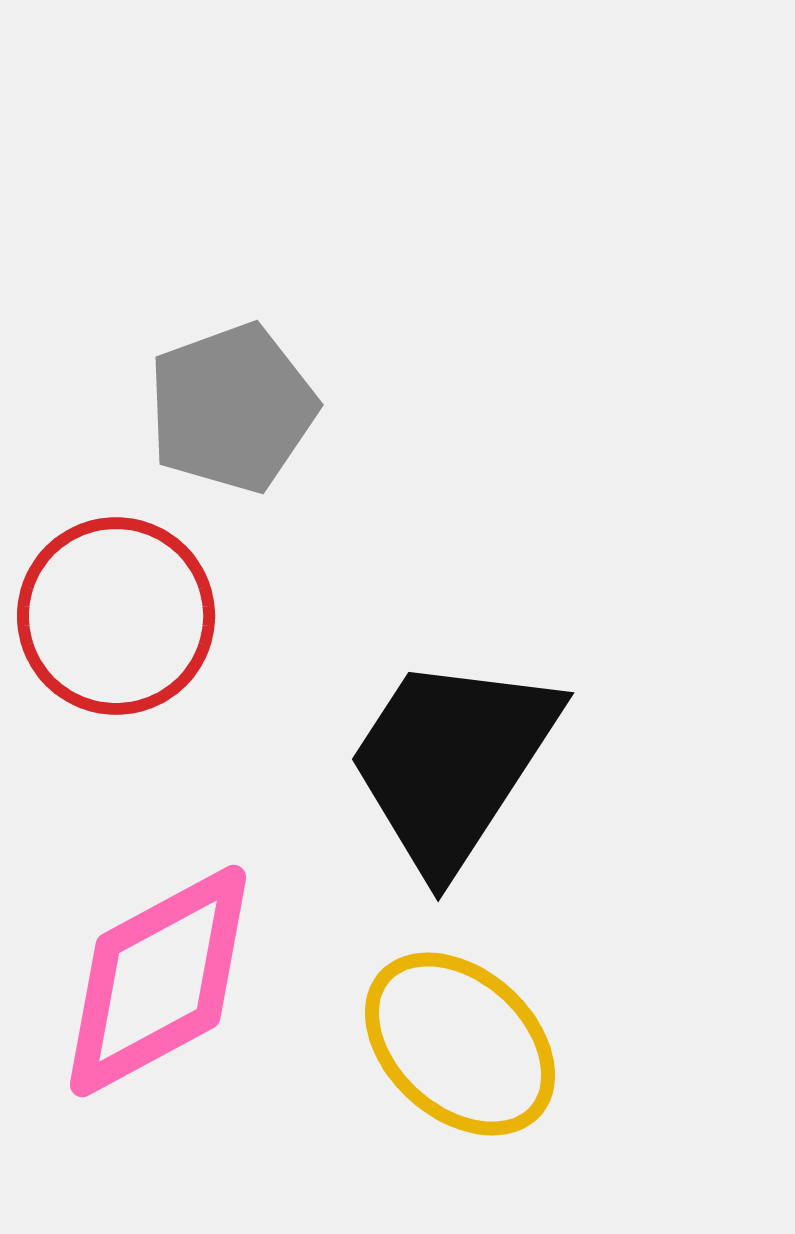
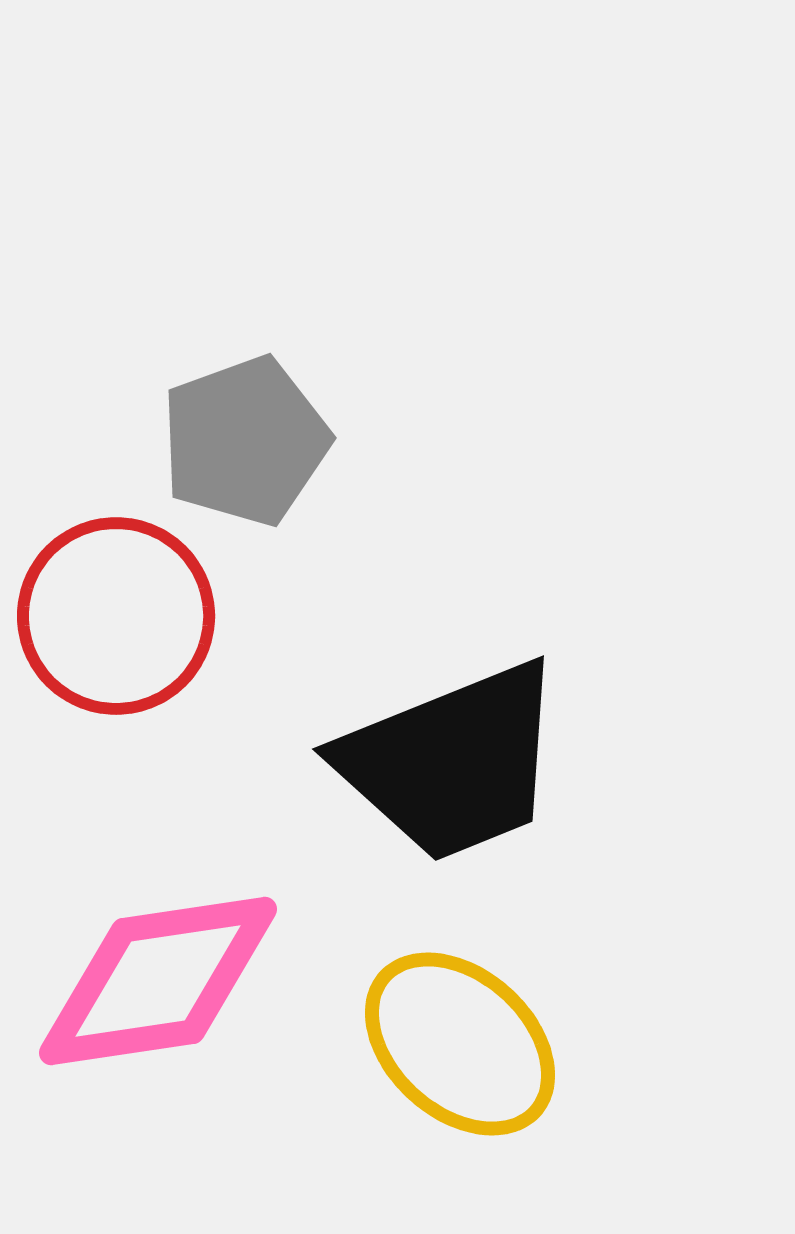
gray pentagon: moved 13 px right, 33 px down
black trapezoid: rotated 145 degrees counterclockwise
pink diamond: rotated 20 degrees clockwise
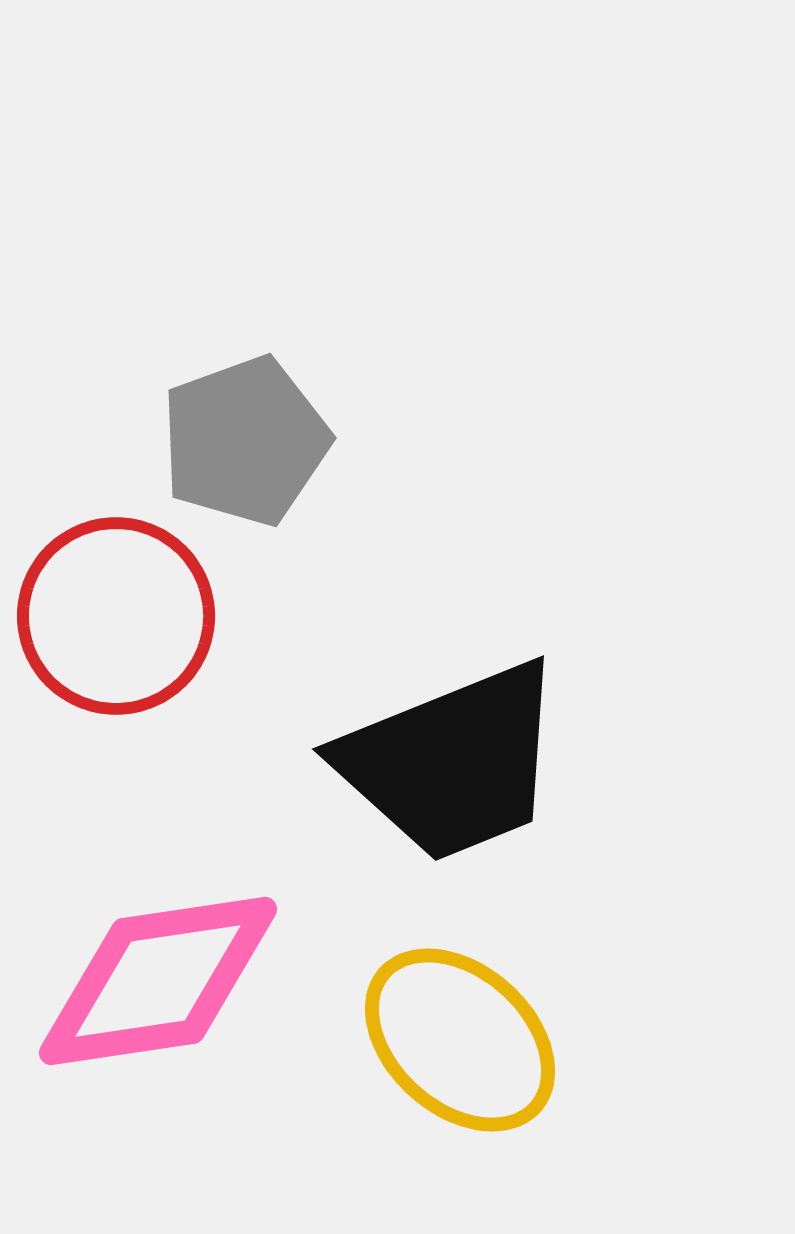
yellow ellipse: moved 4 px up
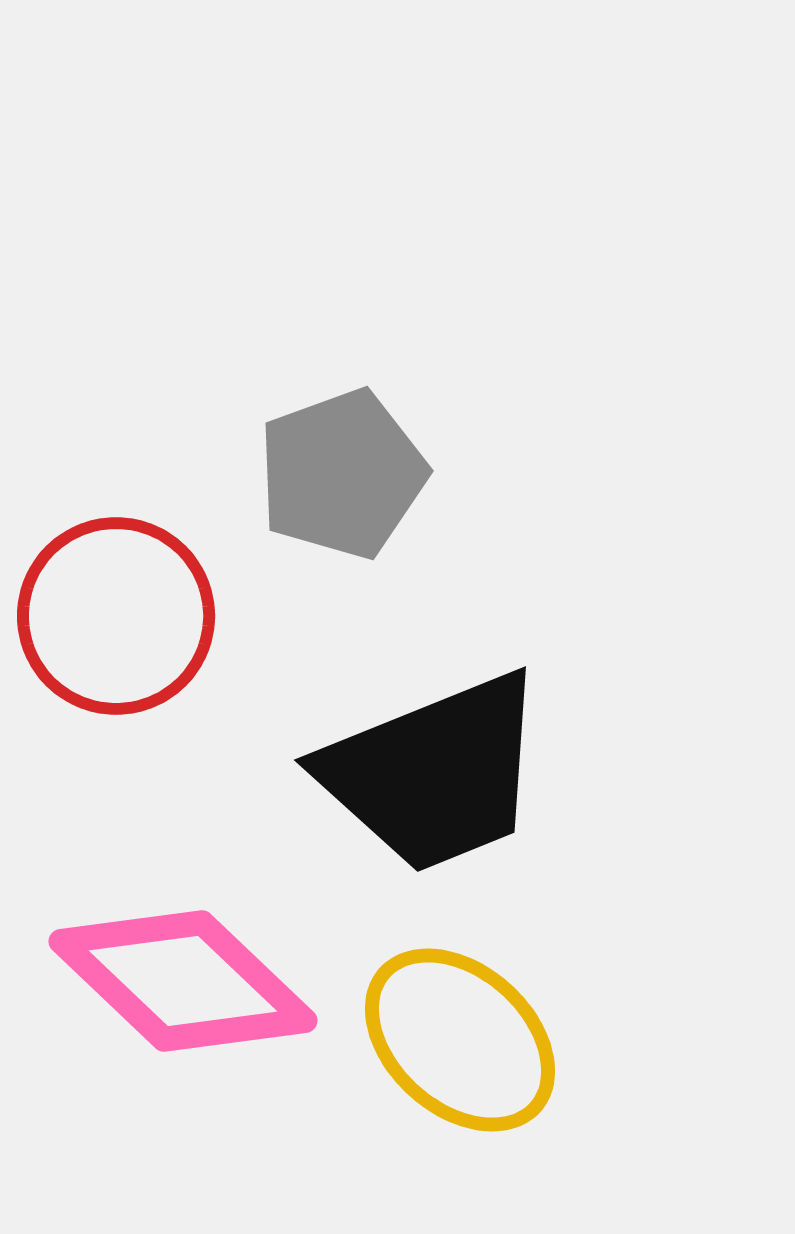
gray pentagon: moved 97 px right, 33 px down
black trapezoid: moved 18 px left, 11 px down
pink diamond: moved 25 px right; rotated 52 degrees clockwise
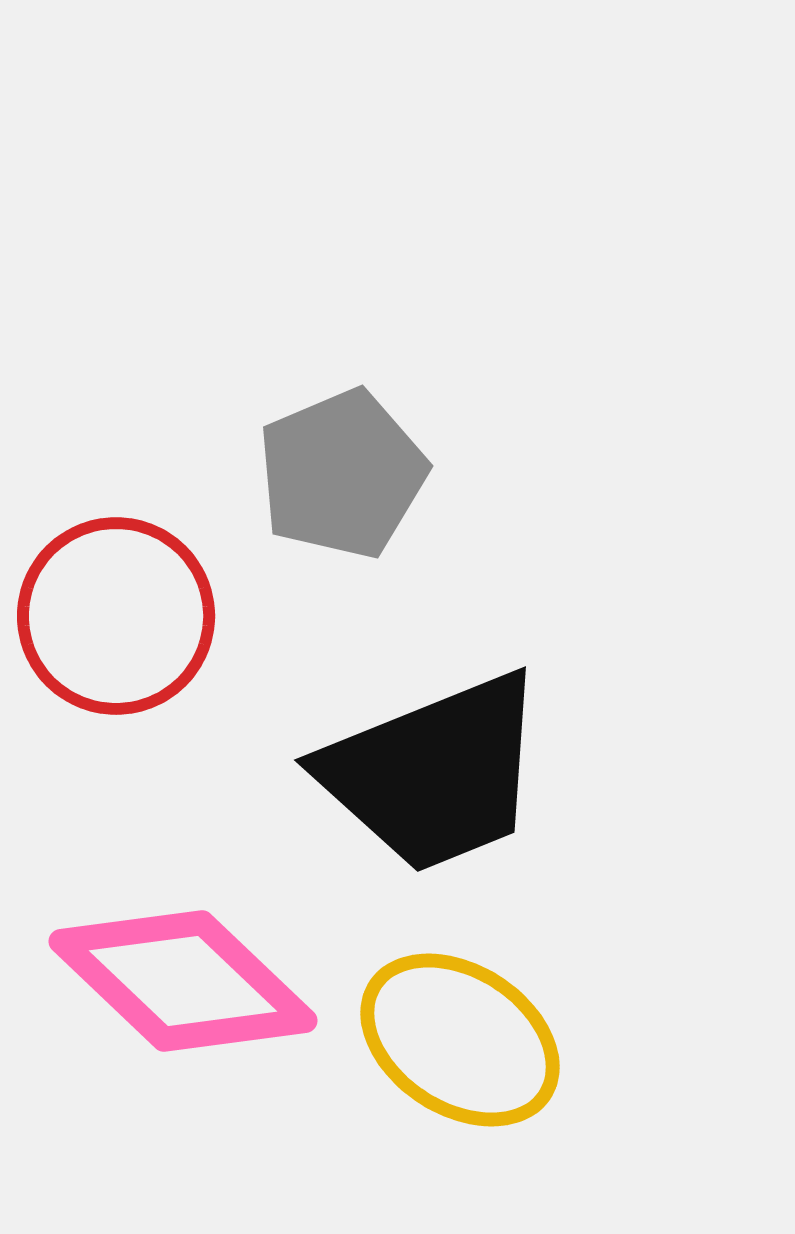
gray pentagon: rotated 3 degrees counterclockwise
yellow ellipse: rotated 9 degrees counterclockwise
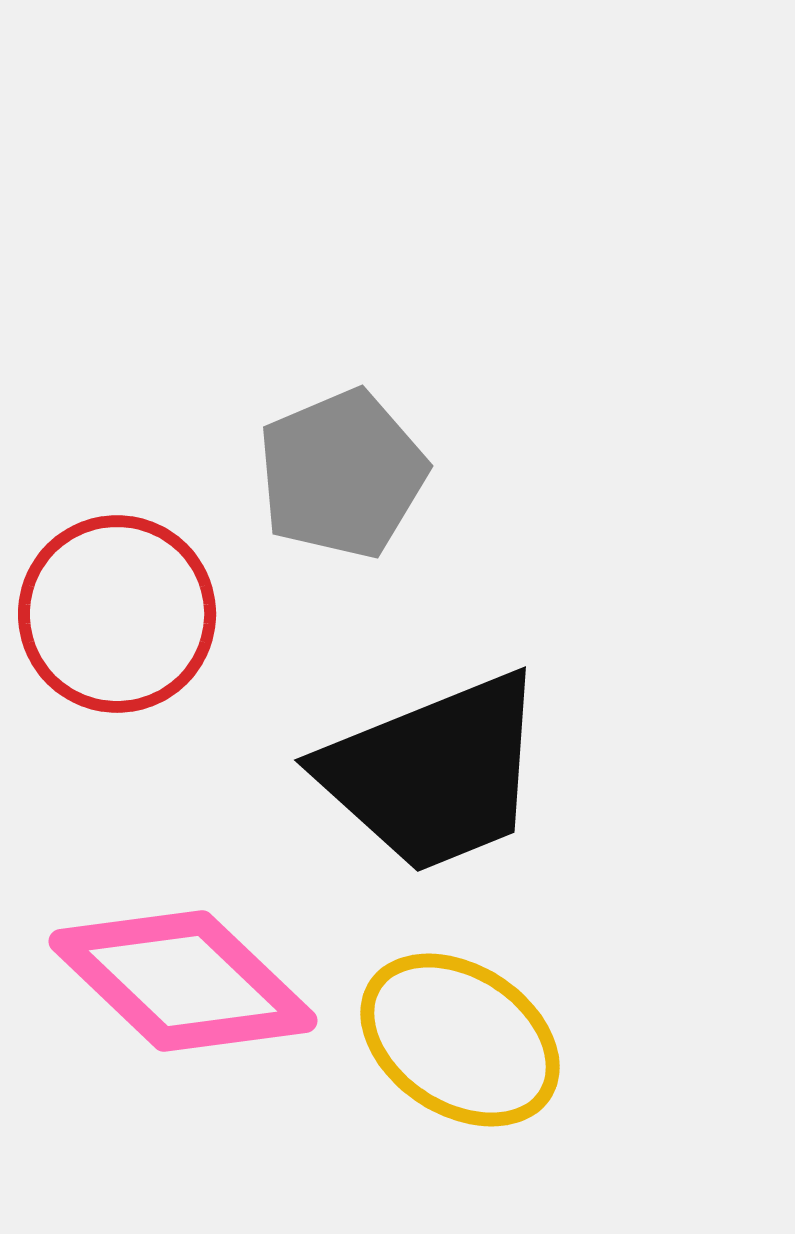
red circle: moved 1 px right, 2 px up
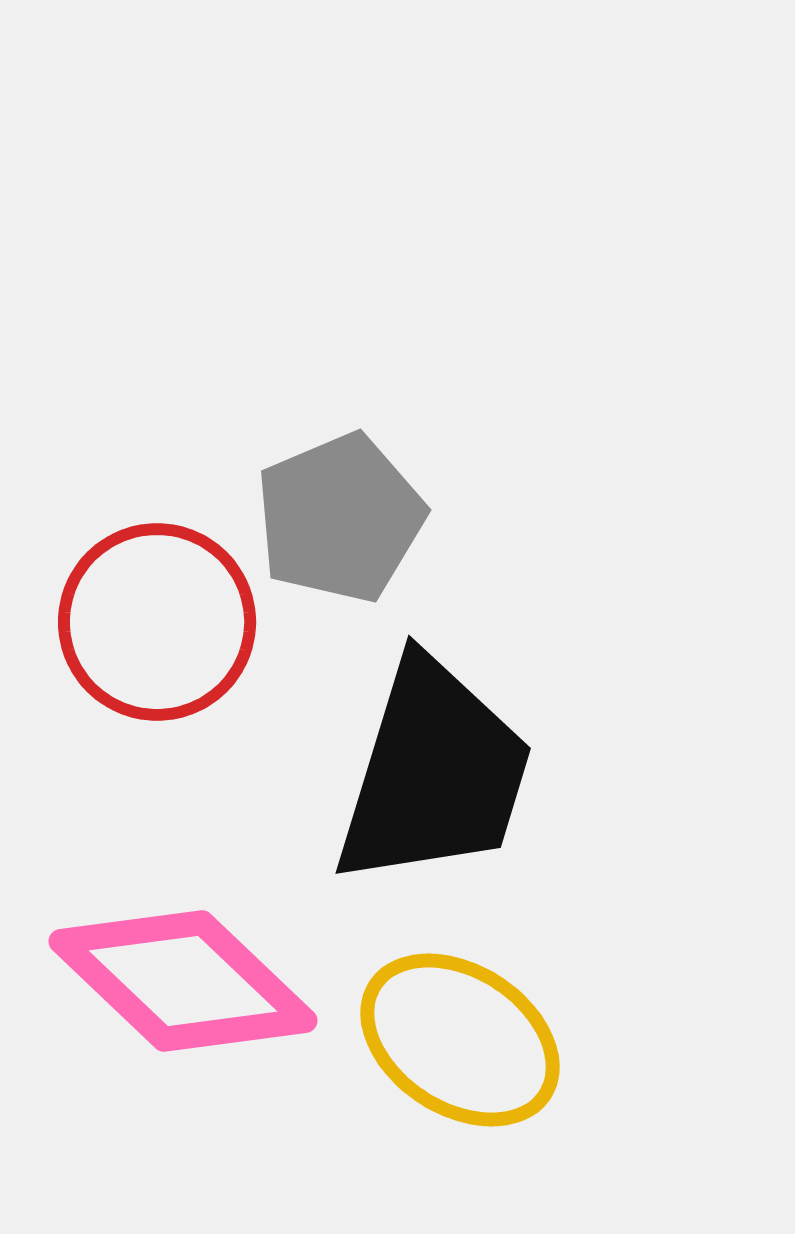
gray pentagon: moved 2 px left, 44 px down
red circle: moved 40 px right, 8 px down
black trapezoid: rotated 51 degrees counterclockwise
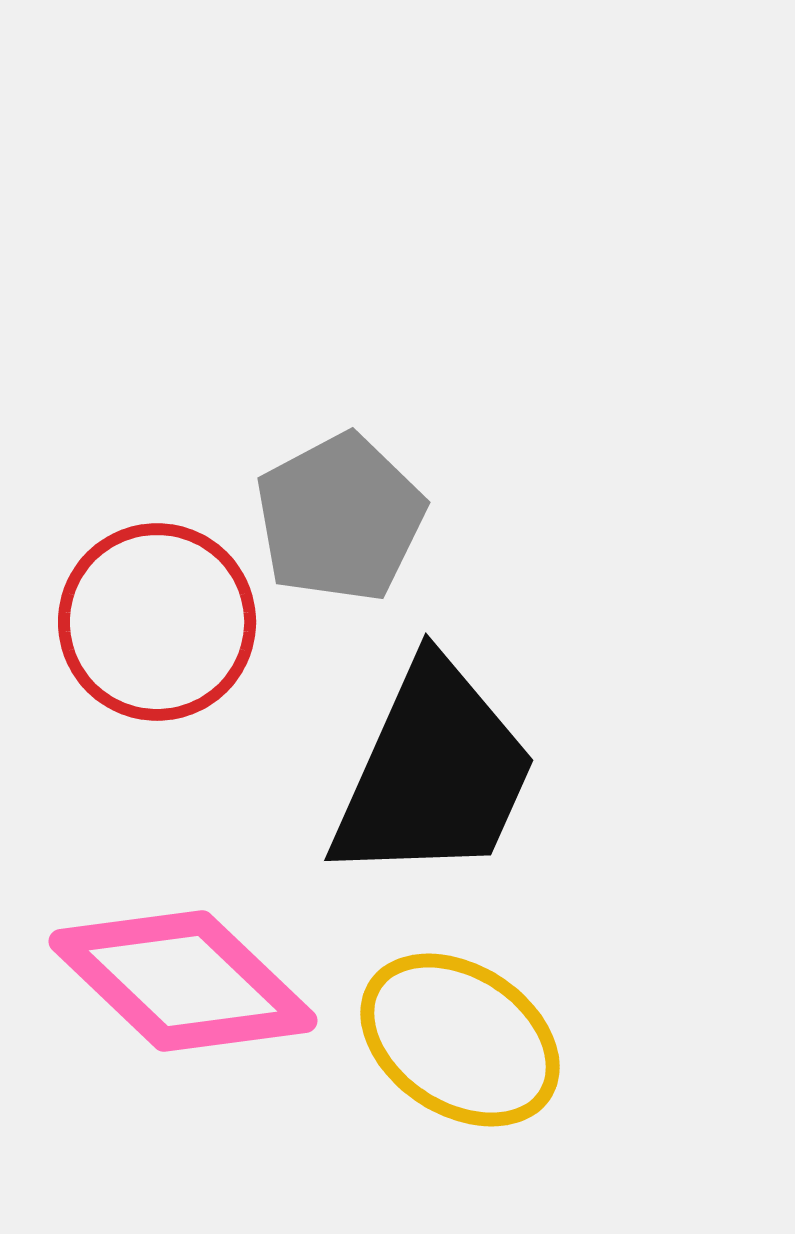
gray pentagon: rotated 5 degrees counterclockwise
black trapezoid: rotated 7 degrees clockwise
